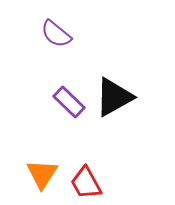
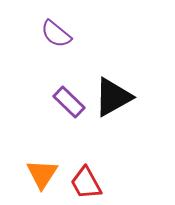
black triangle: moved 1 px left
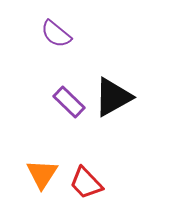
red trapezoid: rotated 15 degrees counterclockwise
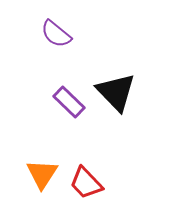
black triangle: moved 3 px right, 5 px up; rotated 45 degrees counterclockwise
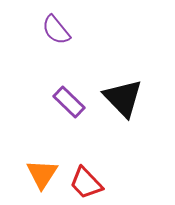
purple semicircle: moved 4 px up; rotated 12 degrees clockwise
black triangle: moved 7 px right, 6 px down
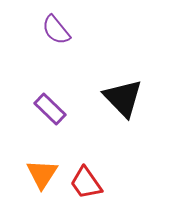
purple rectangle: moved 19 px left, 7 px down
red trapezoid: rotated 9 degrees clockwise
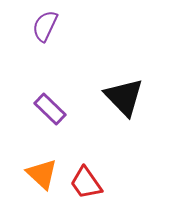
purple semicircle: moved 11 px left, 4 px up; rotated 64 degrees clockwise
black triangle: moved 1 px right, 1 px up
orange triangle: rotated 20 degrees counterclockwise
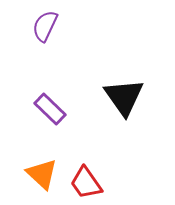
black triangle: rotated 9 degrees clockwise
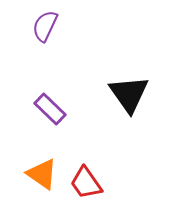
black triangle: moved 5 px right, 3 px up
orange triangle: rotated 8 degrees counterclockwise
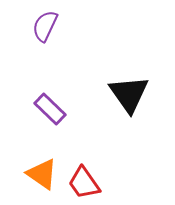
red trapezoid: moved 2 px left
